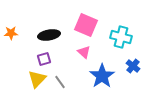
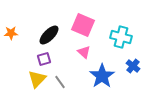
pink square: moved 3 px left
black ellipse: rotated 35 degrees counterclockwise
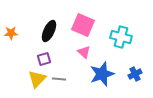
black ellipse: moved 4 px up; rotated 20 degrees counterclockwise
blue cross: moved 2 px right, 8 px down; rotated 24 degrees clockwise
blue star: moved 2 px up; rotated 15 degrees clockwise
gray line: moved 1 px left, 3 px up; rotated 48 degrees counterclockwise
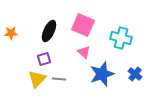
cyan cross: moved 1 px down
blue cross: rotated 24 degrees counterclockwise
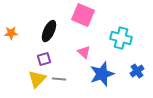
pink square: moved 10 px up
blue cross: moved 2 px right, 3 px up; rotated 16 degrees clockwise
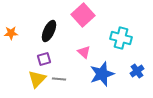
pink square: rotated 25 degrees clockwise
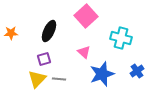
pink square: moved 3 px right, 1 px down
